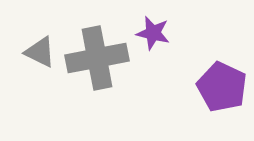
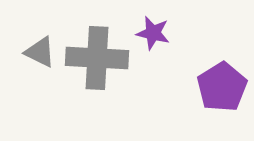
gray cross: rotated 14 degrees clockwise
purple pentagon: rotated 15 degrees clockwise
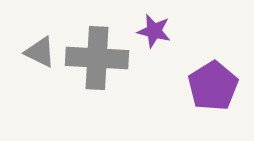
purple star: moved 1 px right, 2 px up
purple pentagon: moved 9 px left, 1 px up
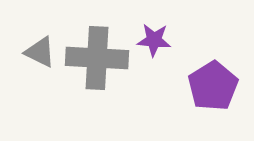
purple star: moved 9 px down; rotated 8 degrees counterclockwise
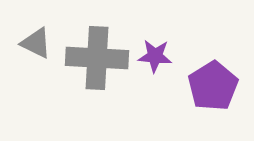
purple star: moved 1 px right, 16 px down
gray triangle: moved 4 px left, 9 px up
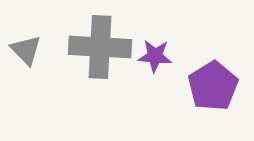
gray triangle: moved 10 px left, 7 px down; rotated 20 degrees clockwise
gray cross: moved 3 px right, 11 px up
